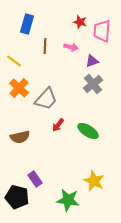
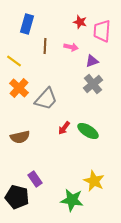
red arrow: moved 6 px right, 3 px down
green star: moved 4 px right
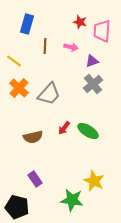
gray trapezoid: moved 3 px right, 5 px up
brown semicircle: moved 13 px right
black pentagon: moved 10 px down
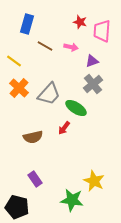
brown line: rotated 63 degrees counterclockwise
green ellipse: moved 12 px left, 23 px up
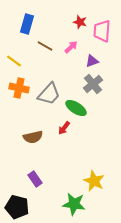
pink arrow: rotated 56 degrees counterclockwise
orange cross: rotated 30 degrees counterclockwise
green star: moved 2 px right, 4 px down
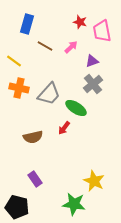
pink trapezoid: rotated 15 degrees counterclockwise
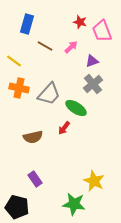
pink trapezoid: rotated 10 degrees counterclockwise
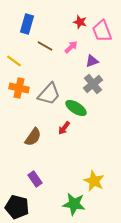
brown semicircle: rotated 42 degrees counterclockwise
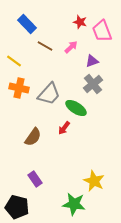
blue rectangle: rotated 60 degrees counterclockwise
